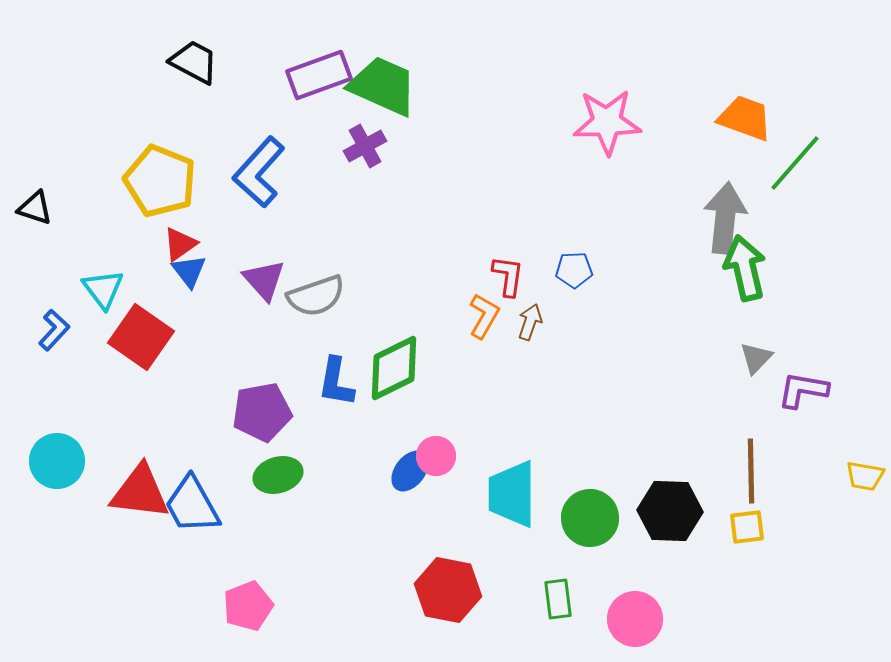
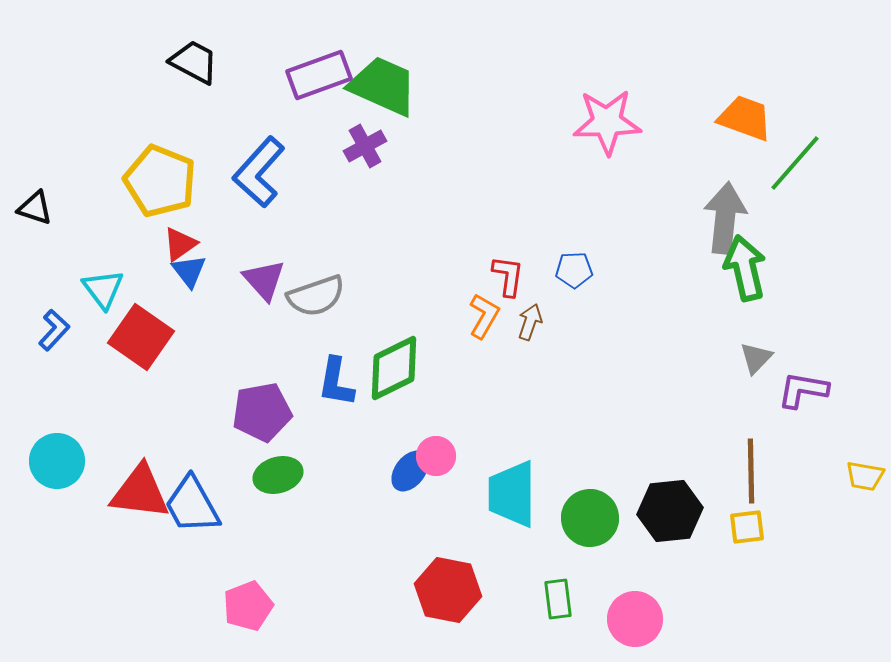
black hexagon at (670, 511): rotated 8 degrees counterclockwise
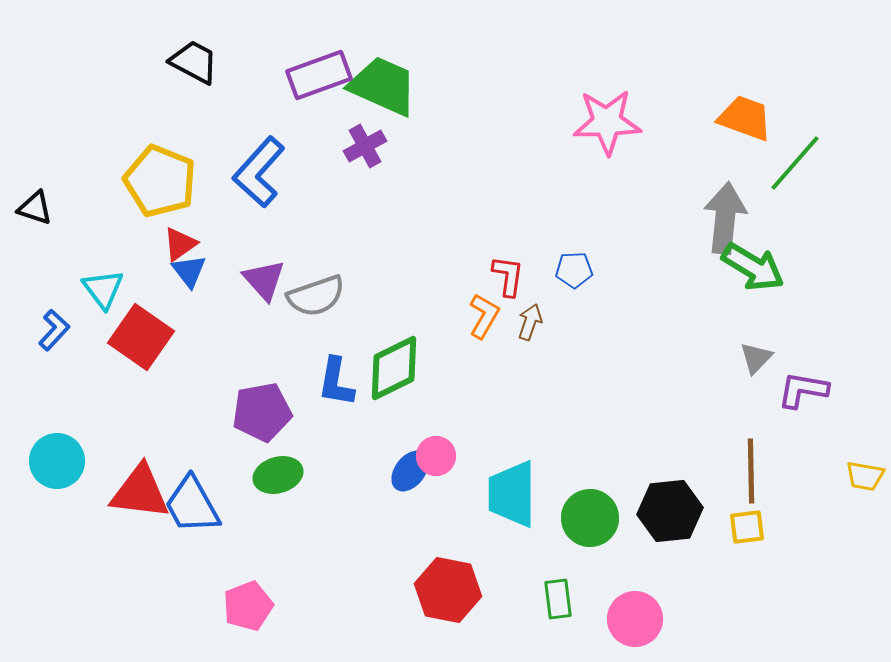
green arrow at (745, 268): moved 8 px right, 1 px up; rotated 134 degrees clockwise
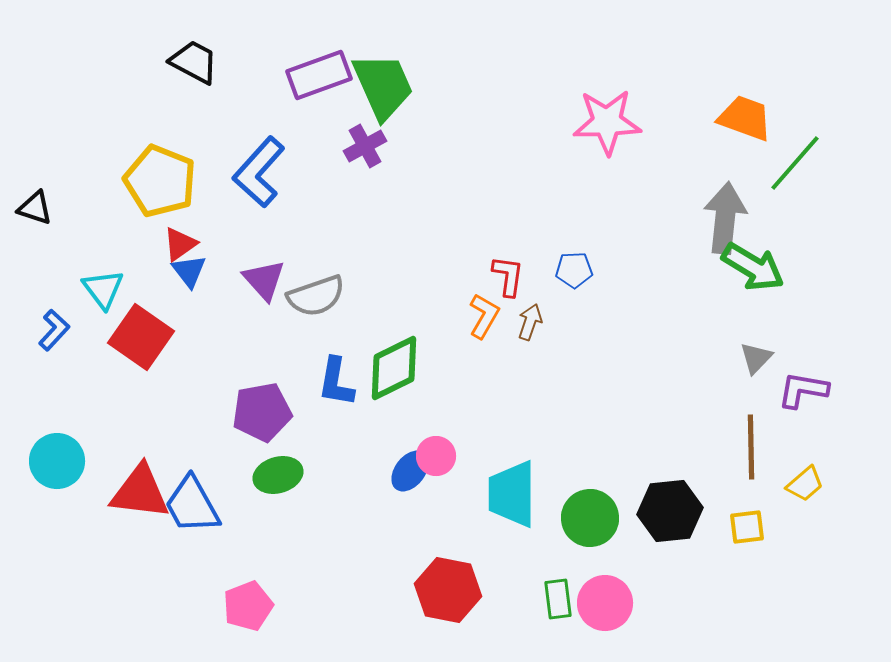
green trapezoid at (383, 86): rotated 42 degrees clockwise
brown line at (751, 471): moved 24 px up
yellow trapezoid at (865, 476): moved 60 px left, 8 px down; rotated 51 degrees counterclockwise
pink circle at (635, 619): moved 30 px left, 16 px up
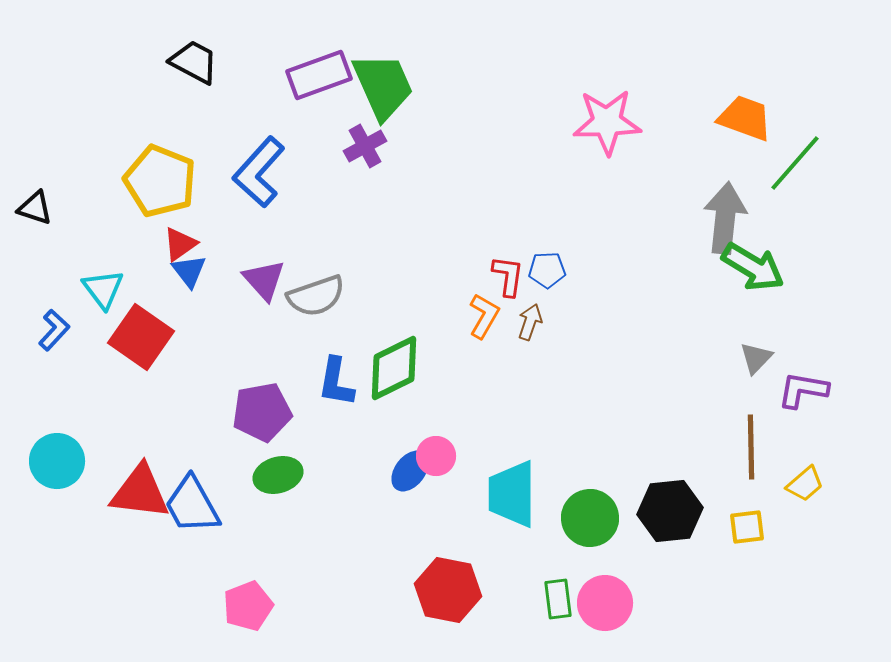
blue pentagon at (574, 270): moved 27 px left
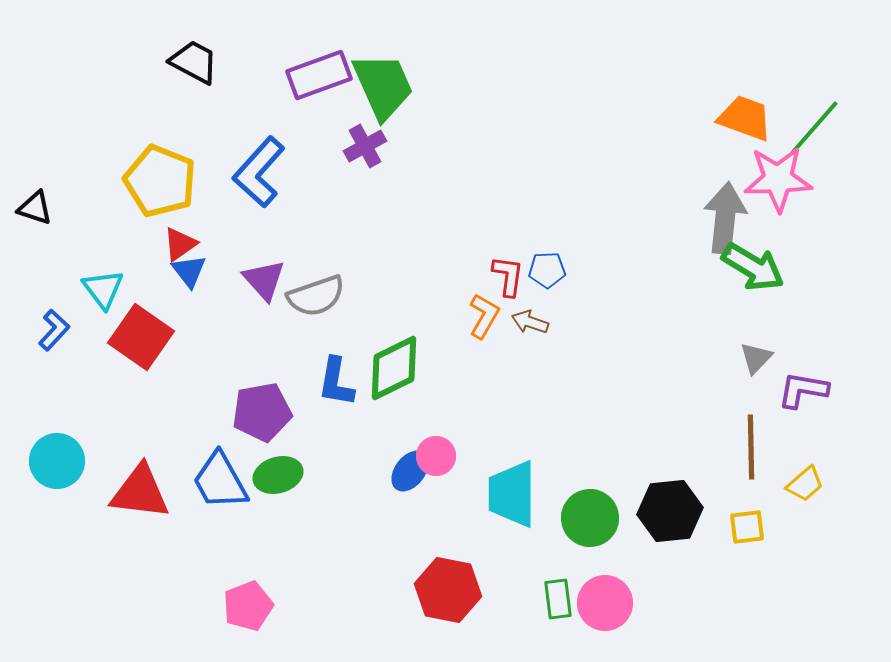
pink star at (607, 122): moved 171 px right, 57 px down
green line at (795, 163): moved 19 px right, 35 px up
brown arrow at (530, 322): rotated 90 degrees counterclockwise
blue trapezoid at (192, 505): moved 28 px right, 24 px up
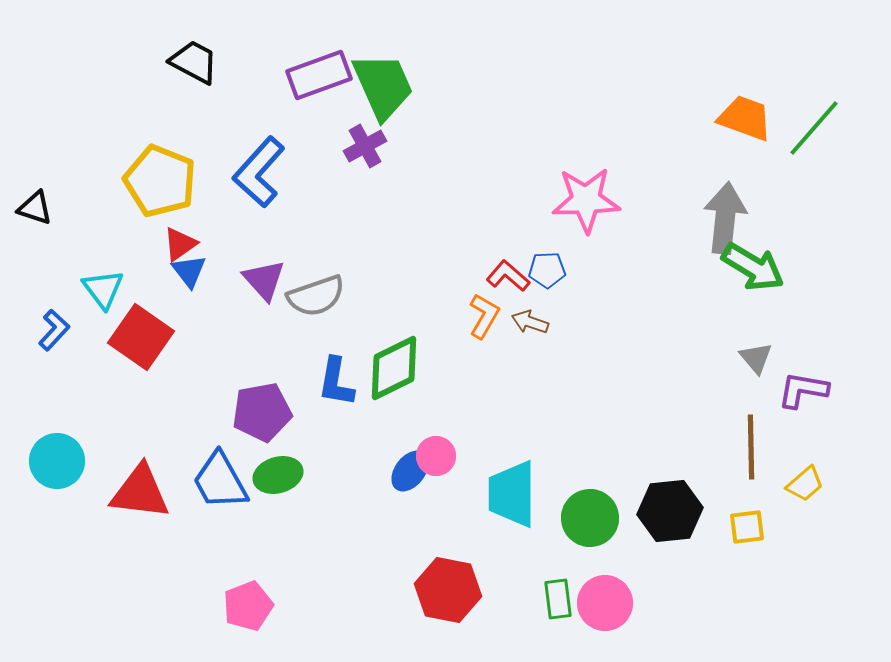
pink star at (778, 179): moved 192 px left, 21 px down
red L-shape at (508, 276): rotated 57 degrees counterclockwise
gray triangle at (756, 358): rotated 24 degrees counterclockwise
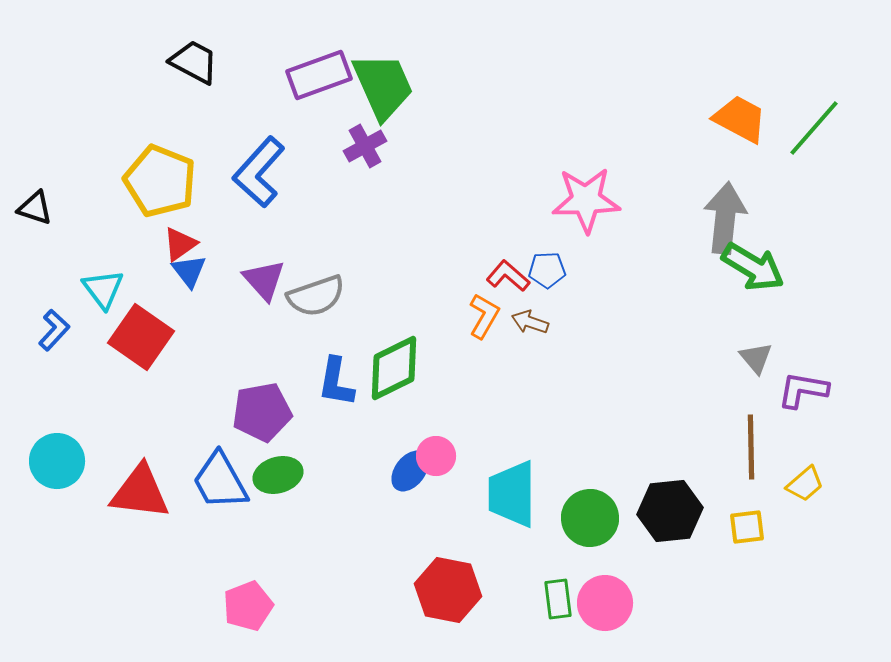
orange trapezoid at (745, 118): moved 5 px left, 1 px down; rotated 8 degrees clockwise
